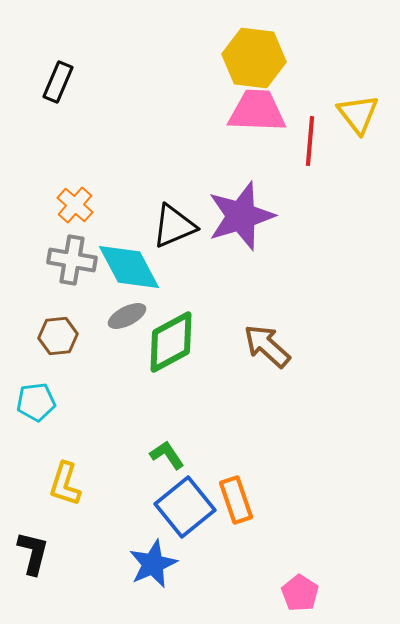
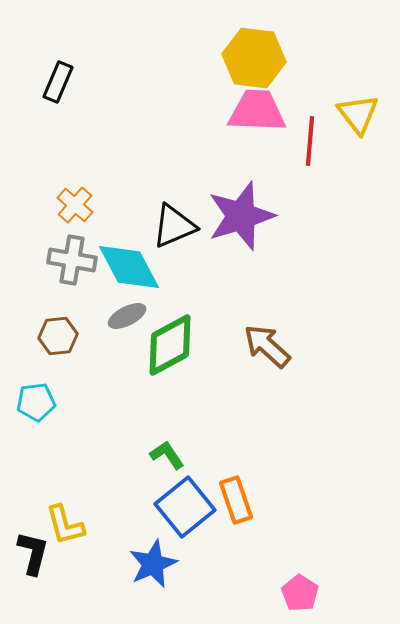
green diamond: moved 1 px left, 3 px down
yellow L-shape: moved 41 px down; rotated 33 degrees counterclockwise
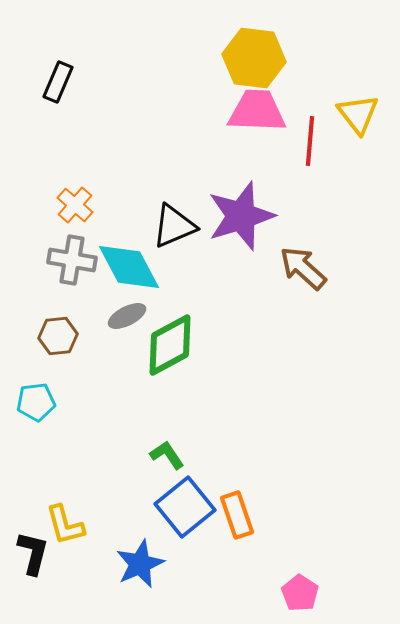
brown arrow: moved 36 px right, 78 px up
orange rectangle: moved 1 px right, 15 px down
blue star: moved 13 px left
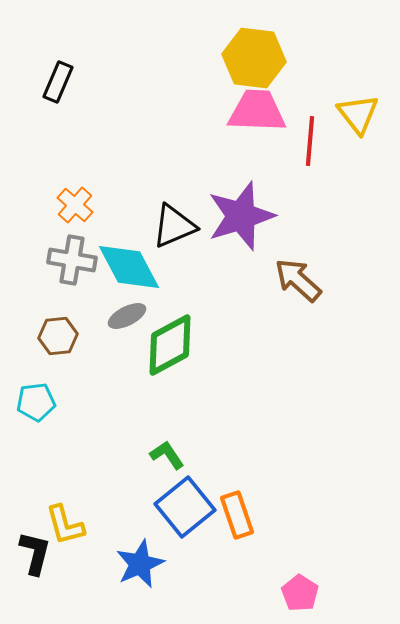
brown arrow: moved 5 px left, 12 px down
black L-shape: moved 2 px right
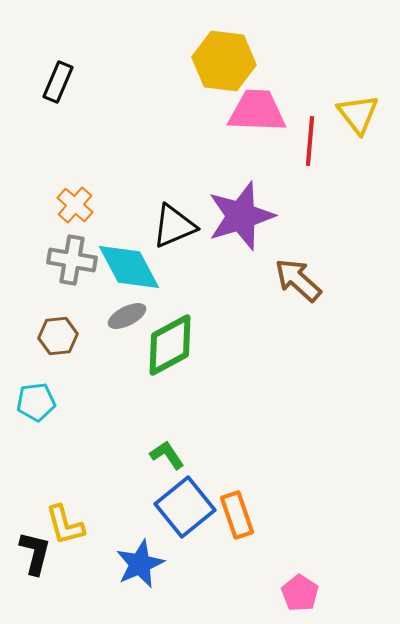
yellow hexagon: moved 30 px left, 3 px down
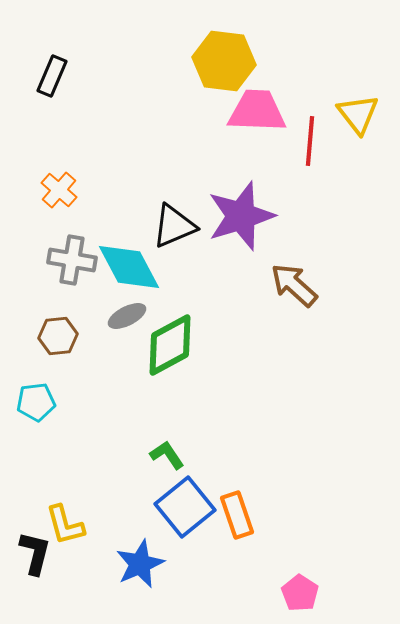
black rectangle: moved 6 px left, 6 px up
orange cross: moved 16 px left, 15 px up
brown arrow: moved 4 px left, 5 px down
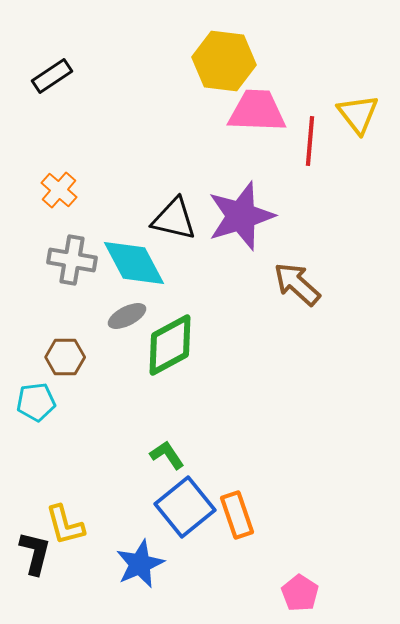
black rectangle: rotated 33 degrees clockwise
black triangle: moved 7 px up; rotated 36 degrees clockwise
cyan diamond: moved 5 px right, 4 px up
brown arrow: moved 3 px right, 1 px up
brown hexagon: moved 7 px right, 21 px down; rotated 6 degrees clockwise
